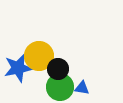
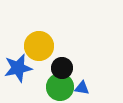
yellow circle: moved 10 px up
black circle: moved 4 px right, 1 px up
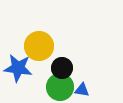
blue star: rotated 20 degrees clockwise
blue triangle: moved 2 px down
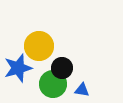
blue star: rotated 24 degrees counterclockwise
green circle: moved 7 px left, 3 px up
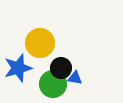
yellow circle: moved 1 px right, 3 px up
black circle: moved 1 px left
blue triangle: moved 7 px left, 12 px up
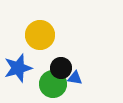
yellow circle: moved 8 px up
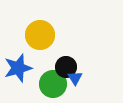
black circle: moved 5 px right, 1 px up
blue triangle: rotated 49 degrees clockwise
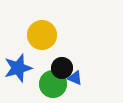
yellow circle: moved 2 px right
black circle: moved 4 px left, 1 px down
blue triangle: rotated 35 degrees counterclockwise
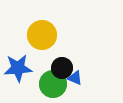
blue star: rotated 12 degrees clockwise
